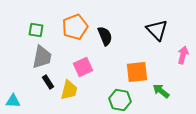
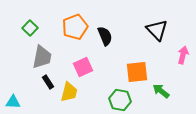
green square: moved 6 px left, 2 px up; rotated 35 degrees clockwise
yellow trapezoid: moved 2 px down
cyan triangle: moved 1 px down
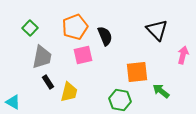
pink square: moved 12 px up; rotated 12 degrees clockwise
cyan triangle: rotated 28 degrees clockwise
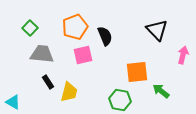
gray trapezoid: moved 3 px up; rotated 95 degrees counterclockwise
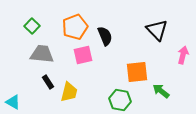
green square: moved 2 px right, 2 px up
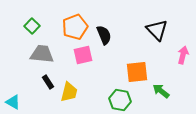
black semicircle: moved 1 px left, 1 px up
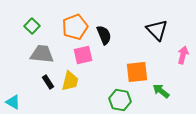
yellow trapezoid: moved 1 px right, 11 px up
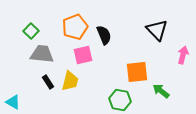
green square: moved 1 px left, 5 px down
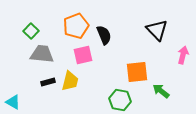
orange pentagon: moved 1 px right, 1 px up
black rectangle: rotated 72 degrees counterclockwise
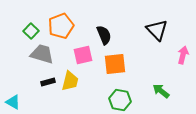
orange pentagon: moved 15 px left
gray trapezoid: rotated 10 degrees clockwise
orange square: moved 22 px left, 8 px up
